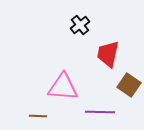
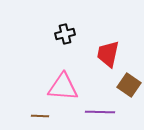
black cross: moved 15 px left, 9 px down; rotated 24 degrees clockwise
brown line: moved 2 px right
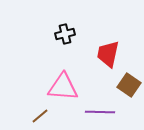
brown line: rotated 42 degrees counterclockwise
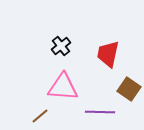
black cross: moved 4 px left, 12 px down; rotated 24 degrees counterclockwise
brown square: moved 4 px down
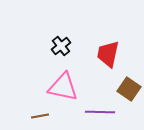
pink triangle: rotated 8 degrees clockwise
brown line: rotated 30 degrees clockwise
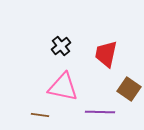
red trapezoid: moved 2 px left
brown line: moved 1 px up; rotated 18 degrees clockwise
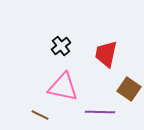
brown line: rotated 18 degrees clockwise
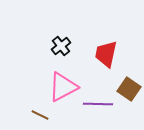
pink triangle: rotated 40 degrees counterclockwise
purple line: moved 2 px left, 8 px up
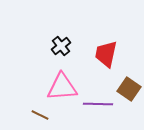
pink triangle: moved 1 px left; rotated 24 degrees clockwise
